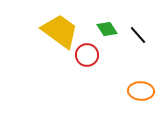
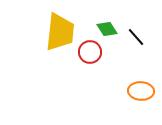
yellow trapezoid: moved 1 px down; rotated 60 degrees clockwise
black line: moved 2 px left, 2 px down
red circle: moved 3 px right, 3 px up
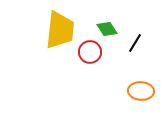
yellow trapezoid: moved 2 px up
black line: moved 1 px left, 6 px down; rotated 72 degrees clockwise
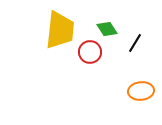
orange ellipse: rotated 10 degrees counterclockwise
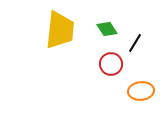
red circle: moved 21 px right, 12 px down
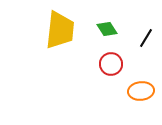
black line: moved 11 px right, 5 px up
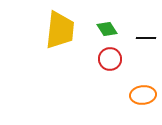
black line: rotated 60 degrees clockwise
red circle: moved 1 px left, 5 px up
orange ellipse: moved 2 px right, 4 px down
